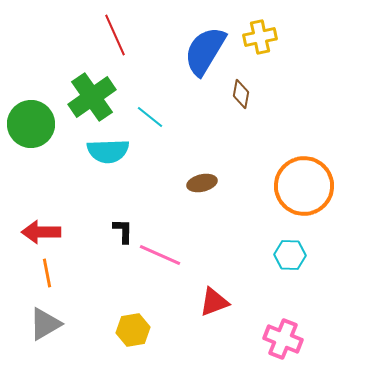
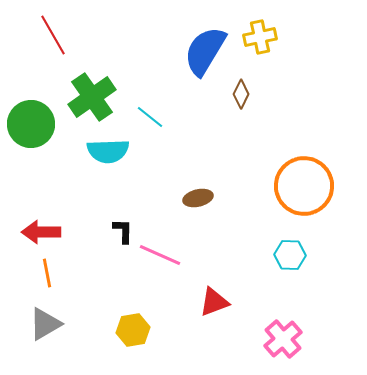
red line: moved 62 px left; rotated 6 degrees counterclockwise
brown diamond: rotated 16 degrees clockwise
brown ellipse: moved 4 px left, 15 px down
pink cross: rotated 27 degrees clockwise
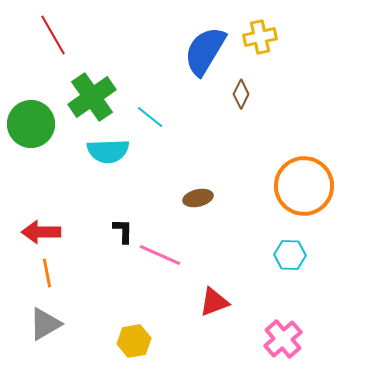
yellow hexagon: moved 1 px right, 11 px down
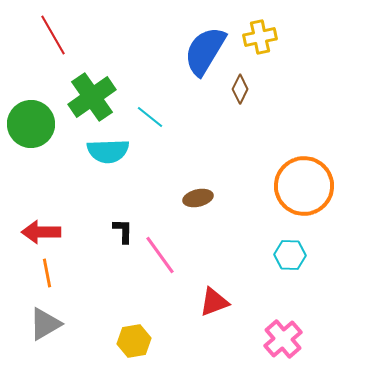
brown diamond: moved 1 px left, 5 px up
pink line: rotated 30 degrees clockwise
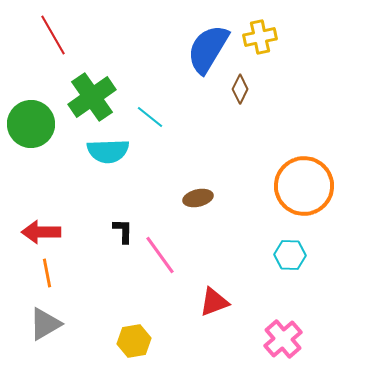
blue semicircle: moved 3 px right, 2 px up
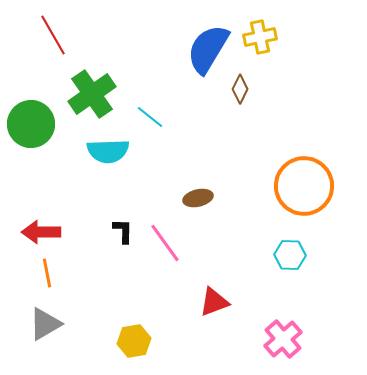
green cross: moved 3 px up
pink line: moved 5 px right, 12 px up
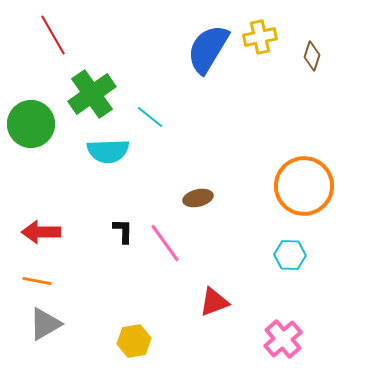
brown diamond: moved 72 px right, 33 px up; rotated 8 degrees counterclockwise
orange line: moved 10 px left, 8 px down; rotated 68 degrees counterclockwise
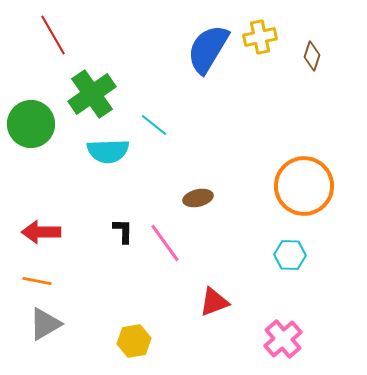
cyan line: moved 4 px right, 8 px down
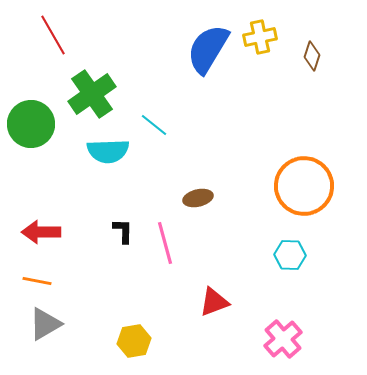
pink line: rotated 21 degrees clockwise
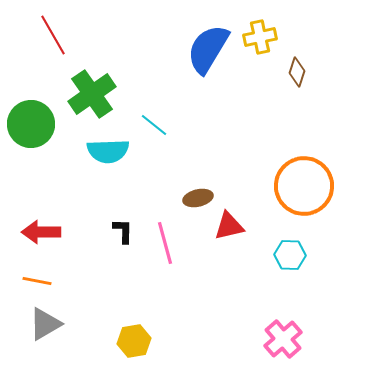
brown diamond: moved 15 px left, 16 px down
red triangle: moved 15 px right, 76 px up; rotated 8 degrees clockwise
